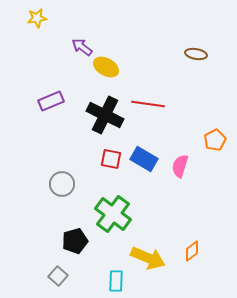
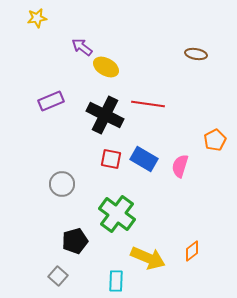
green cross: moved 4 px right
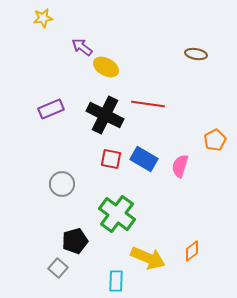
yellow star: moved 6 px right
purple rectangle: moved 8 px down
gray square: moved 8 px up
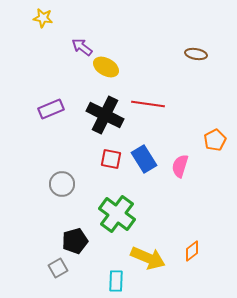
yellow star: rotated 18 degrees clockwise
blue rectangle: rotated 28 degrees clockwise
gray square: rotated 18 degrees clockwise
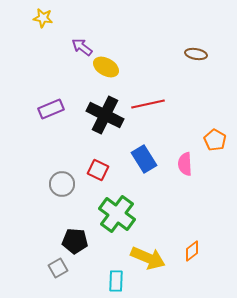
red line: rotated 20 degrees counterclockwise
orange pentagon: rotated 15 degrees counterclockwise
red square: moved 13 px left, 11 px down; rotated 15 degrees clockwise
pink semicircle: moved 5 px right, 2 px up; rotated 20 degrees counterclockwise
black pentagon: rotated 20 degrees clockwise
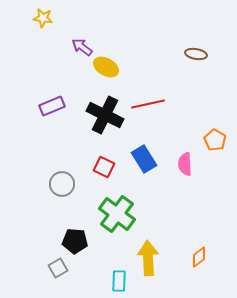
purple rectangle: moved 1 px right, 3 px up
red square: moved 6 px right, 3 px up
orange diamond: moved 7 px right, 6 px down
yellow arrow: rotated 116 degrees counterclockwise
cyan rectangle: moved 3 px right
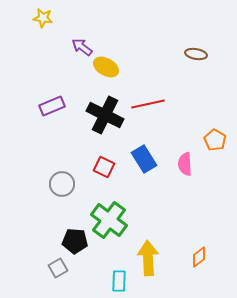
green cross: moved 8 px left, 6 px down
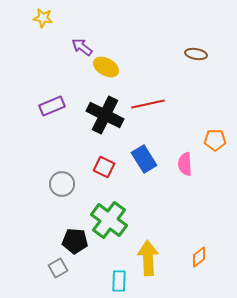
orange pentagon: rotated 30 degrees counterclockwise
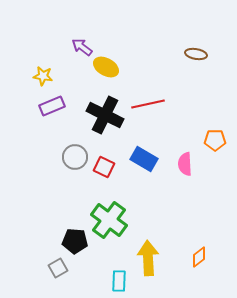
yellow star: moved 58 px down
blue rectangle: rotated 28 degrees counterclockwise
gray circle: moved 13 px right, 27 px up
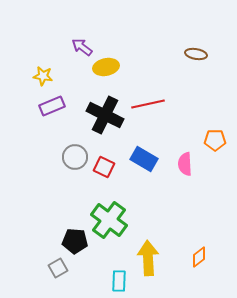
yellow ellipse: rotated 40 degrees counterclockwise
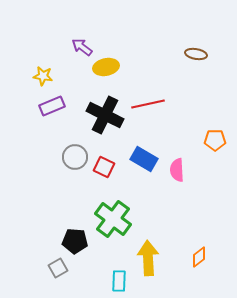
pink semicircle: moved 8 px left, 6 px down
green cross: moved 4 px right, 1 px up
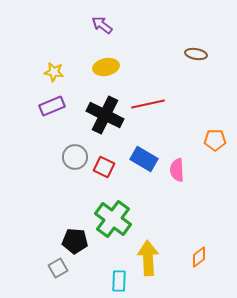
purple arrow: moved 20 px right, 22 px up
yellow star: moved 11 px right, 4 px up
